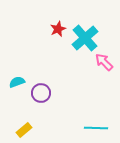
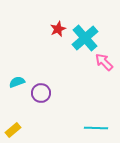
yellow rectangle: moved 11 px left
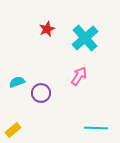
red star: moved 11 px left
pink arrow: moved 25 px left, 14 px down; rotated 78 degrees clockwise
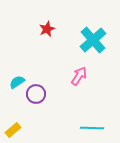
cyan cross: moved 8 px right, 2 px down
cyan semicircle: rotated 14 degrees counterclockwise
purple circle: moved 5 px left, 1 px down
cyan line: moved 4 px left
